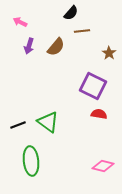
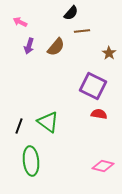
black line: moved 1 px right, 1 px down; rotated 49 degrees counterclockwise
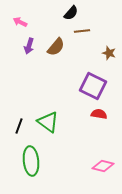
brown star: rotated 16 degrees counterclockwise
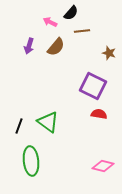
pink arrow: moved 30 px right
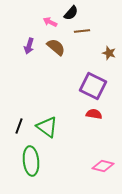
brown semicircle: rotated 90 degrees counterclockwise
red semicircle: moved 5 px left
green triangle: moved 1 px left, 5 px down
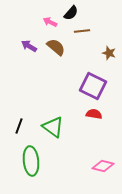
purple arrow: rotated 105 degrees clockwise
green triangle: moved 6 px right
